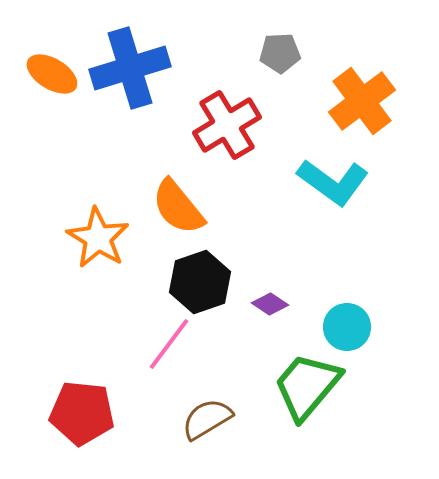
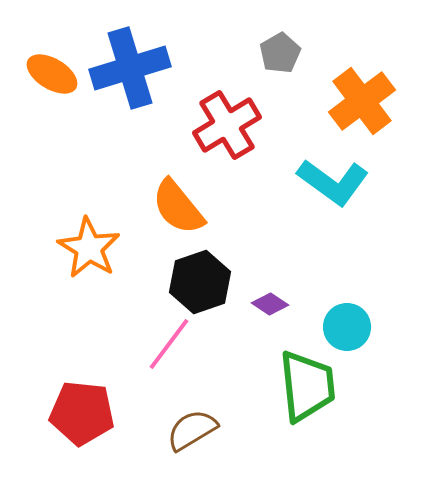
gray pentagon: rotated 27 degrees counterclockwise
orange star: moved 9 px left, 10 px down
green trapezoid: rotated 134 degrees clockwise
brown semicircle: moved 15 px left, 11 px down
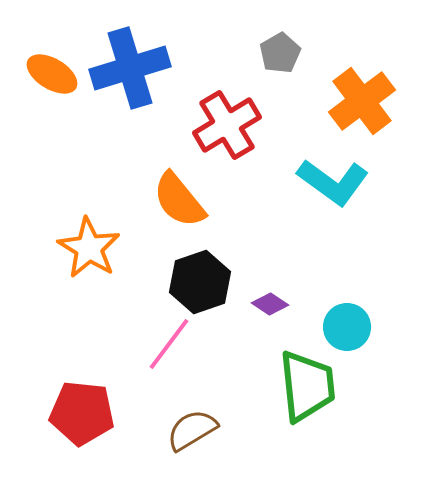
orange semicircle: moved 1 px right, 7 px up
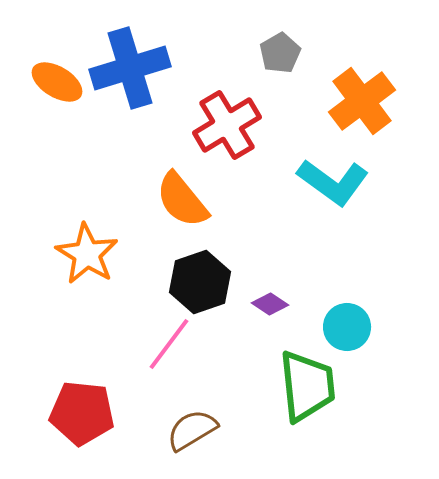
orange ellipse: moved 5 px right, 8 px down
orange semicircle: moved 3 px right
orange star: moved 2 px left, 6 px down
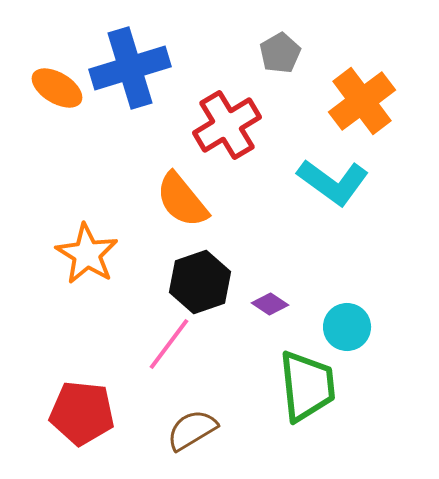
orange ellipse: moved 6 px down
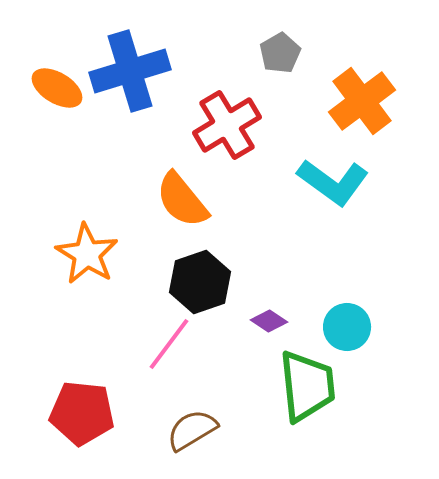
blue cross: moved 3 px down
purple diamond: moved 1 px left, 17 px down
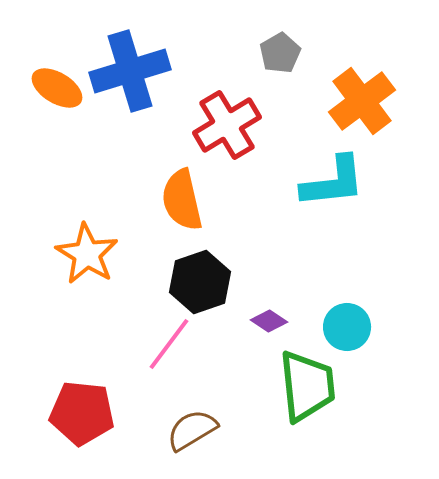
cyan L-shape: rotated 42 degrees counterclockwise
orange semicircle: rotated 26 degrees clockwise
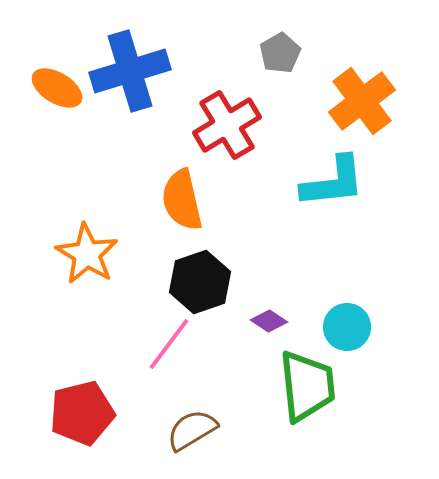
red pentagon: rotated 20 degrees counterclockwise
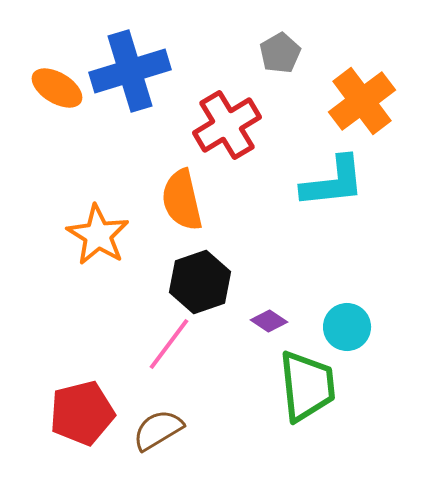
orange star: moved 11 px right, 19 px up
brown semicircle: moved 34 px left
